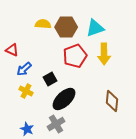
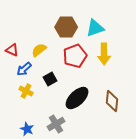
yellow semicircle: moved 4 px left, 26 px down; rotated 42 degrees counterclockwise
black ellipse: moved 13 px right, 1 px up
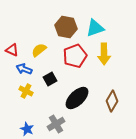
brown hexagon: rotated 10 degrees clockwise
blue arrow: rotated 63 degrees clockwise
brown diamond: rotated 25 degrees clockwise
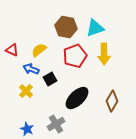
blue arrow: moved 7 px right
yellow cross: rotated 16 degrees clockwise
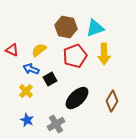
blue star: moved 9 px up
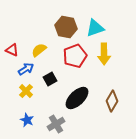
blue arrow: moved 5 px left; rotated 126 degrees clockwise
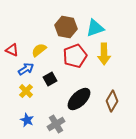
black ellipse: moved 2 px right, 1 px down
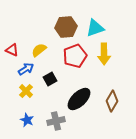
brown hexagon: rotated 15 degrees counterclockwise
gray cross: moved 3 px up; rotated 18 degrees clockwise
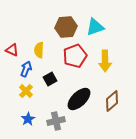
cyan triangle: moved 1 px up
yellow semicircle: rotated 49 degrees counterclockwise
yellow arrow: moved 1 px right, 7 px down
blue arrow: rotated 35 degrees counterclockwise
brown diamond: rotated 20 degrees clockwise
blue star: moved 1 px right, 1 px up; rotated 16 degrees clockwise
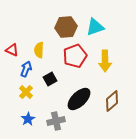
yellow cross: moved 1 px down
